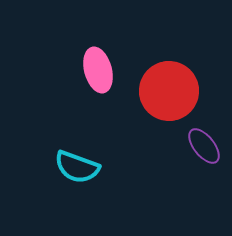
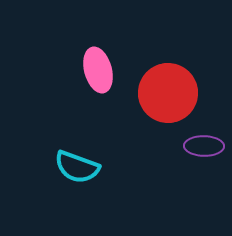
red circle: moved 1 px left, 2 px down
purple ellipse: rotated 51 degrees counterclockwise
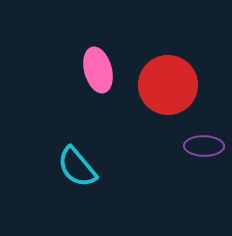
red circle: moved 8 px up
cyan semicircle: rotated 30 degrees clockwise
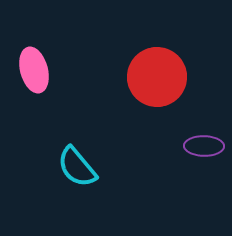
pink ellipse: moved 64 px left
red circle: moved 11 px left, 8 px up
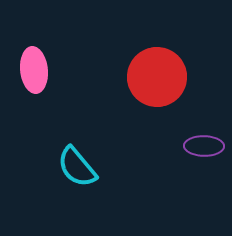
pink ellipse: rotated 9 degrees clockwise
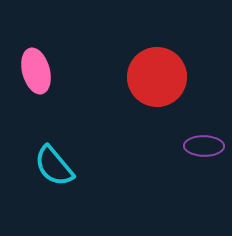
pink ellipse: moved 2 px right, 1 px down; rotated 9 degrees counterclockwise
cyan semicircle: moved 23 px left, 1 px up
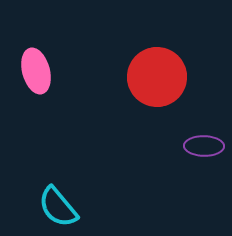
cyan semicircle: moved 4 px right, 41 px down
